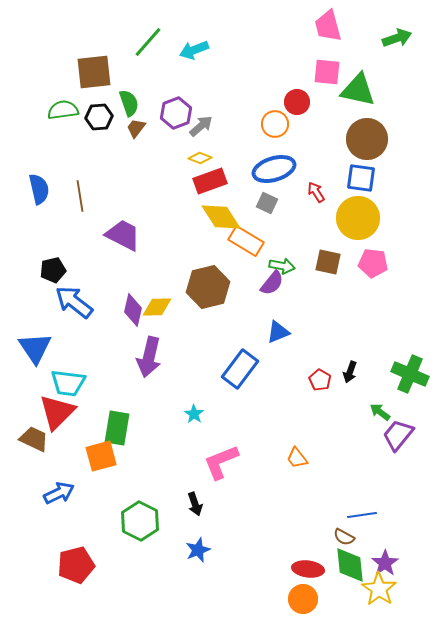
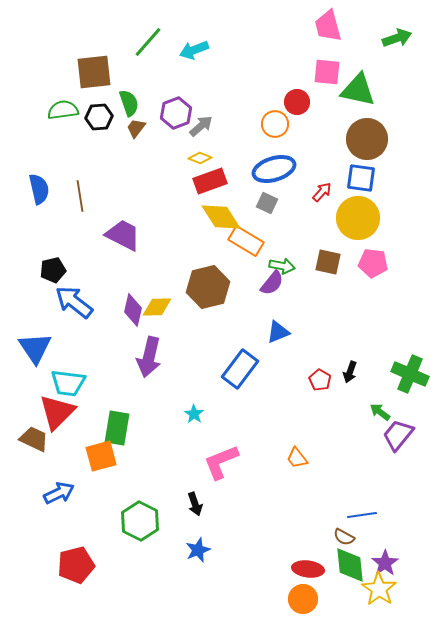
red arrow at (316, 192): moved 6 px right; rotated 75 degrees clockwise
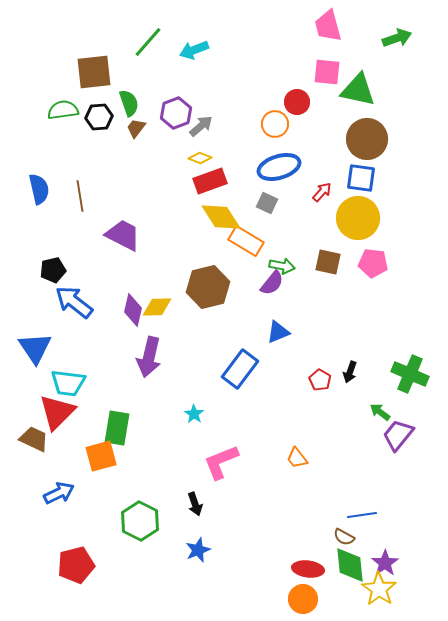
blue ellipse at (274, 169): moved 5 px right, 2 px up
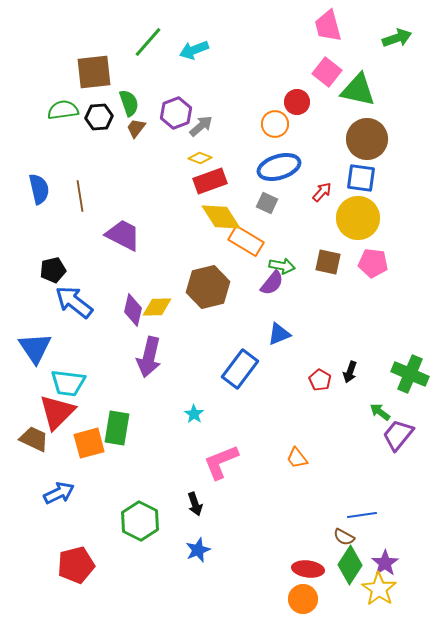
pink square at (327, 72): rotated 32 degrees clockwise
blue triangle at (278, 332): moved 1 px right, 2 px down
orange square at (101, 456): moved 12 px left, 13 px up
green diamond at (350, 565): rotated 39 degrees clockwise
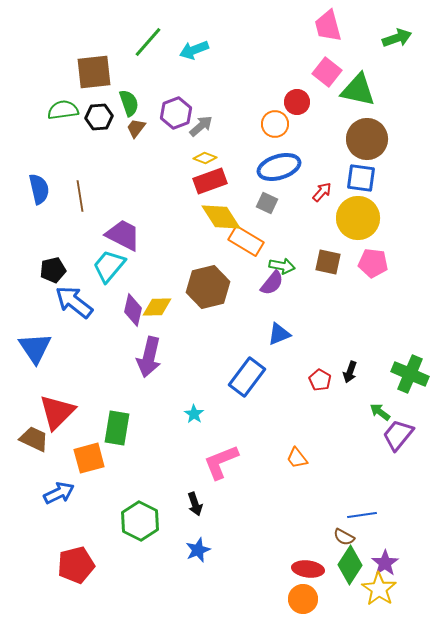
yellow diamond at (200, 158): moved 5 px right
blue rectangle at (240, 369): moved 7 px right, 8 px down
cyan trapezoid at (68, 383): moved 41 px right, 117 px up; rotated 123 degrees clockwise
orange square at (89, 443): moved 15 px down
